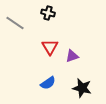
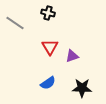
black star: rotated 12 degrees counterclockwise
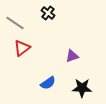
black cross: rotated 24 degrees clockwise
red triangle: moved 28 px left, 1 px down; rotated 24 degrees clockwise
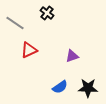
black cross: moved 1 px left
red triangle: moved 7 px right, 2 px down; rotated 12 degrees clockwise
blue semicircle: moved 12 px right, 4 px down
black star: moved 6 px right
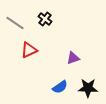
black cross: moved 2 px left, 6 px down
purple triangle: moved 1 px right, 2 px down
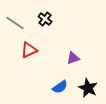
black star: rotated 24 degrees clockwise
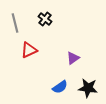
gray line: rotated 42 degrees clockwise
purple triangle: rotated 16 degrees counterclockwise
black star: rotated 18 degrees counterclockwise
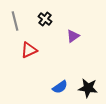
gray line: moved 2 px up
purple triangle: moved 22 px up
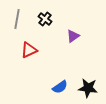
gray line: moved 2 px right, 2 px up; rotated 24 degrees clockwise
